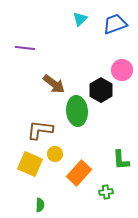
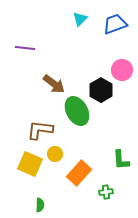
green ellipse: rotated 24 degrees counterclockwise
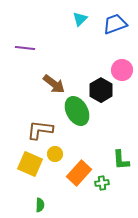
green cross: moved 4 px left, 9 px up
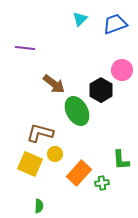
brown L-shape: moved 3 px down; rotated 8 degrees clockwise
green semicircle: moved 1 px left, 1 px down
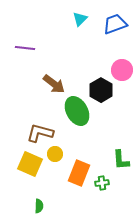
orange rectangle: rotated 20 degrees counterclockwise
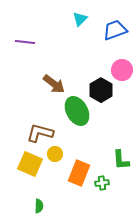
blue trapezoid: moved 6 px down
purple line: moved 6 px up
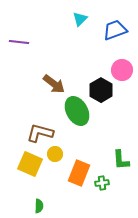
purple line: moved 6 px left
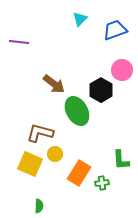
orange rectangle: rotated 10 degrees clockwise
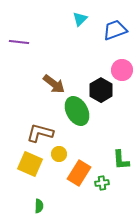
yellow circle: moved 4 px right
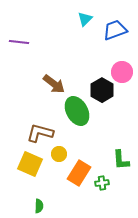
cyan triangle: moved 5 px right
pink circle: moved 2 px down
black hexagon: moved 1 px right
